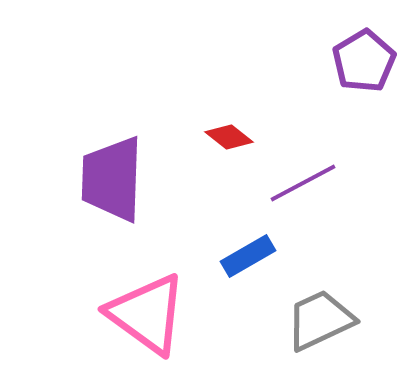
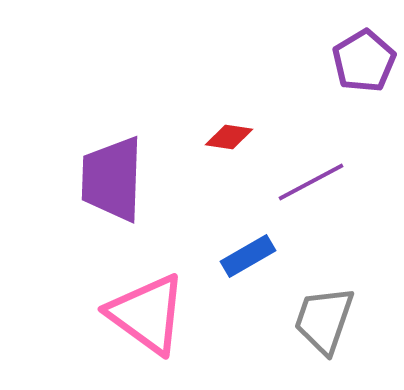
red diamond: rotated 30 degrees counterclockwise
purple line: moved 8 px right, 1 px up
gray trapezoid: moved 4 px right; rotated 46 degrees counterclockwise
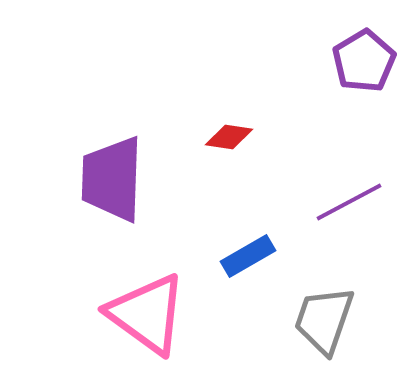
purple line: moved 38 px right, 20 px down
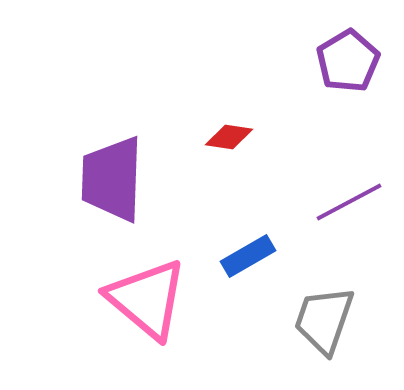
purple pentagon: moved 16 px left
pink triangle: moved 15 px up; rotated 4 degrees clockwise
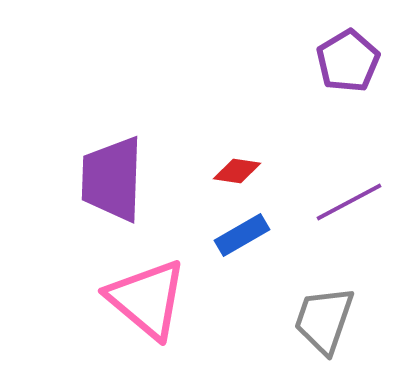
red diamond: moved 8 px right, 34 px down
blue rectangle: moved 6 px left, 21 px up
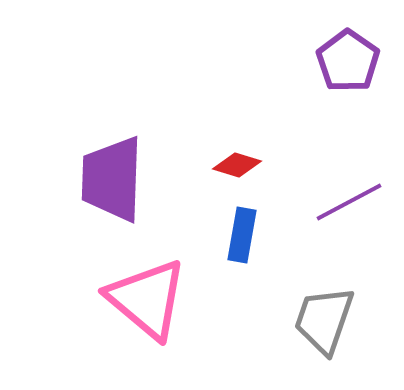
purple pentagon: rotated 6 degrees counterclockwise
red diamond: moved 6 px up; rotated 9 degrees clockwise
blue rectangle: rotated 50 degrees counterclockwise
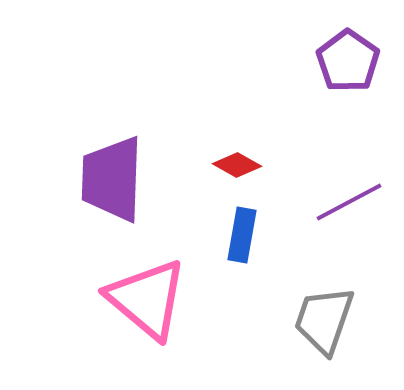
red diamond: rotated 12 degrees clockwise
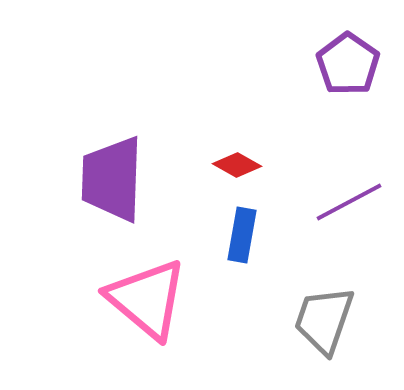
purple pentagon: moved 3 px down
